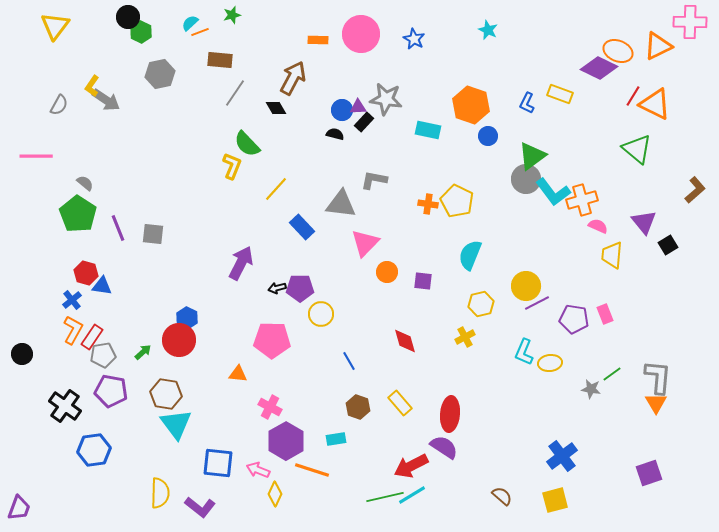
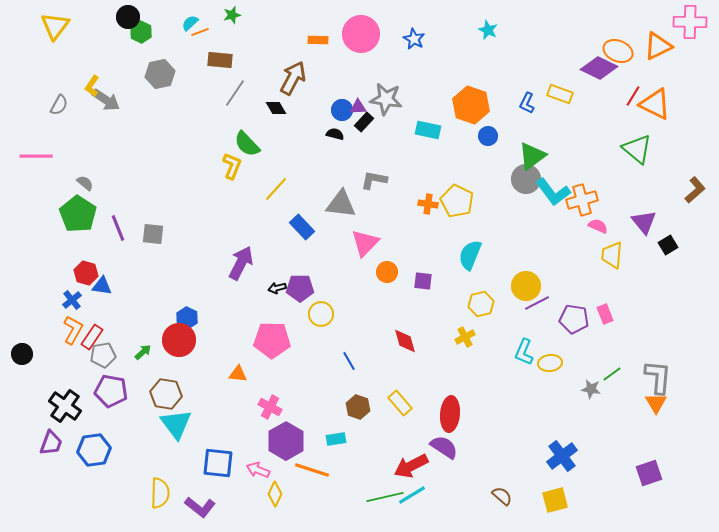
purple trapezoid at (19, 508): moved 32 px right, 65 px up
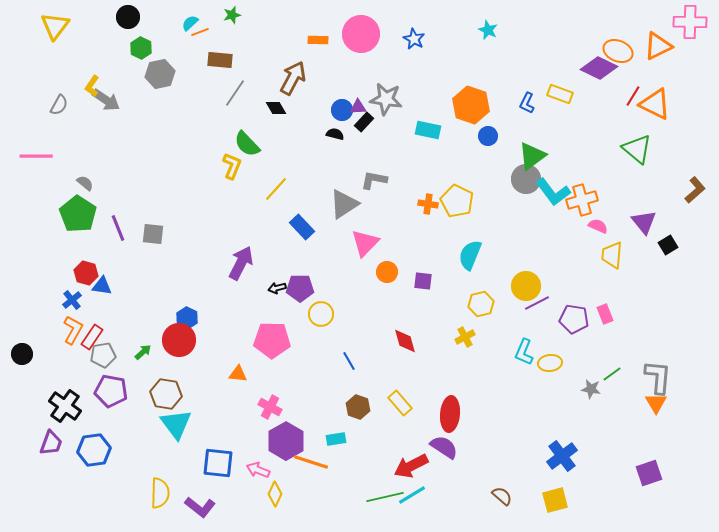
green hexagon at (141, 32): moved 16 px down
gray triangle at (341, 204): moved 3 px right; rotated 40 degrees counterclockwise
orange line at (312, 470): moved 1 px left, 8 px up
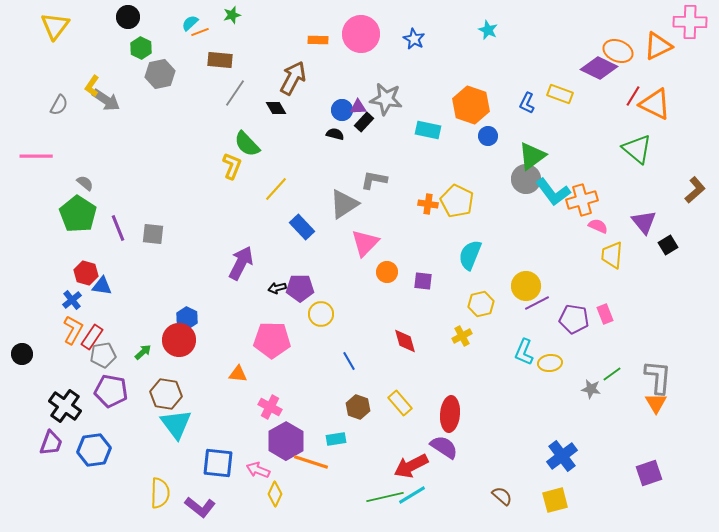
yellow cross at (465, 337): moved 3 px left, 1 px up
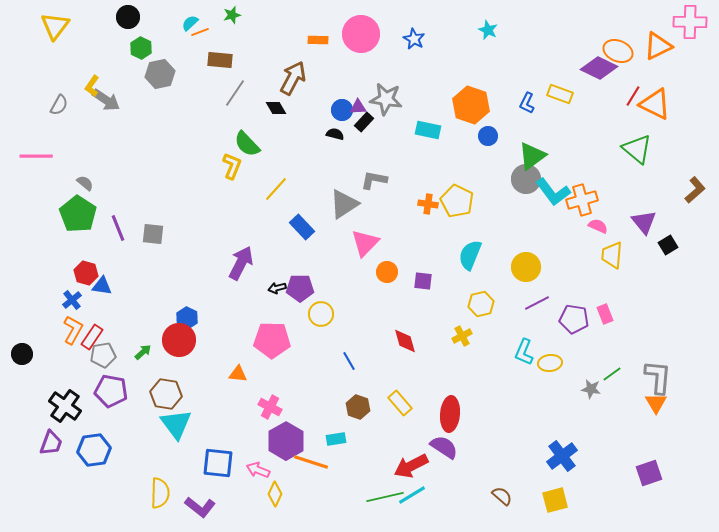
yellow circle at (526, 286): moved 19 px up
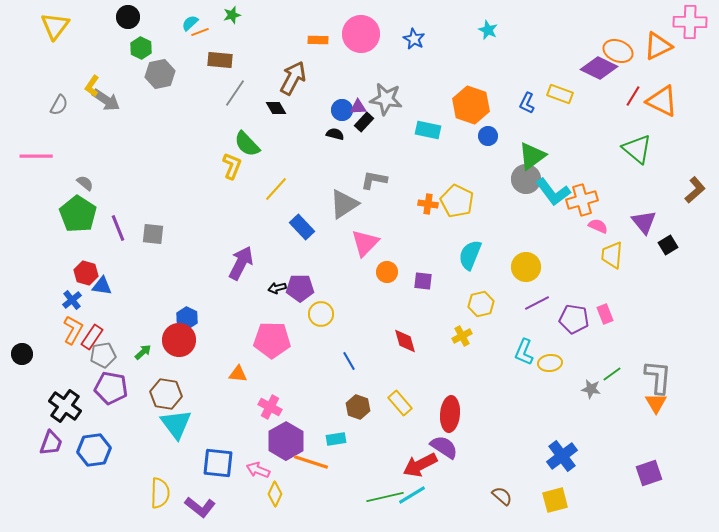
orange triangle at (655, 104): moved 7 px right, 3 px up
purple pentagon at (111, 391): moved 3 px up
red arrow at (411, 466): moved 9 px right, 1 px up
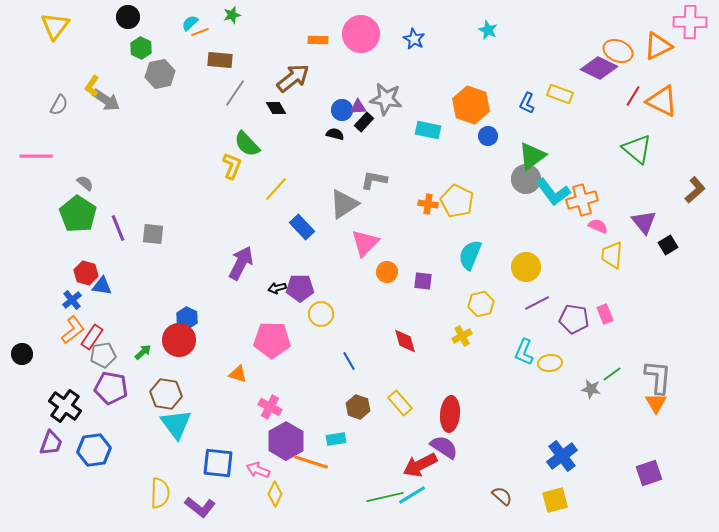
brown arrow at (293, 78): rotated 24 degrees clockwise
orange L-shape at (73, 330): rotated 24 degrees clockwise
orange triangle at (238, 374): rotated 12 degrees clockwise
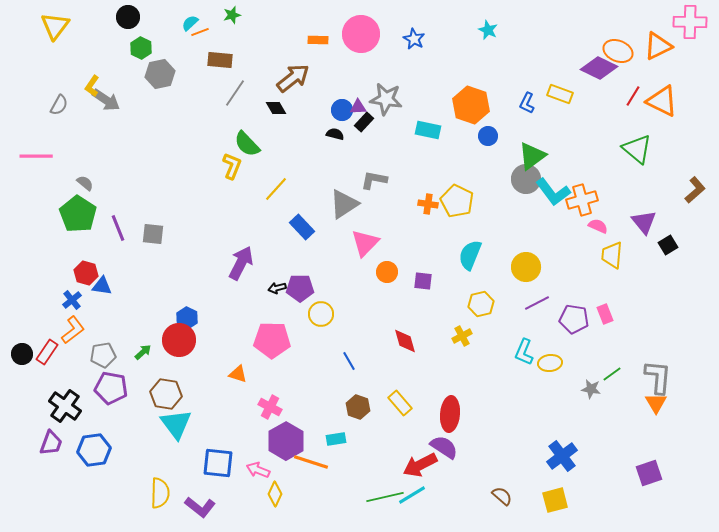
red rectangle at (92, 337): moved 45 px left, 15 px down
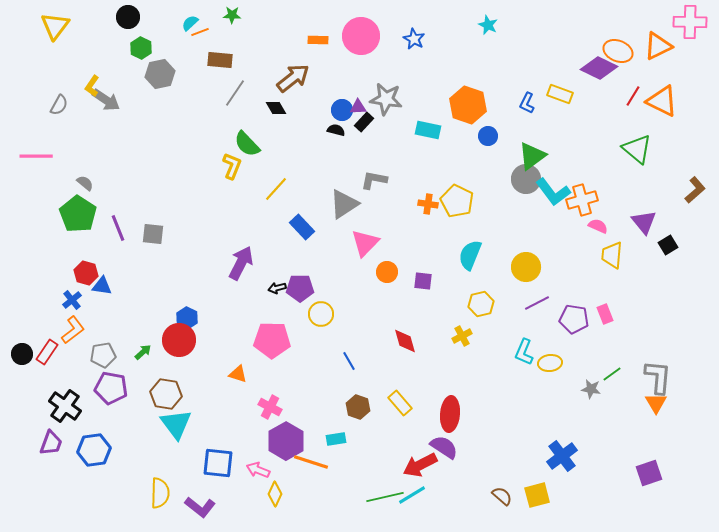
green star at (232, 15): rotated 18 degrees clockwise
cyan star at (488, 30): moved 5 px up
pink circle at (361, 34): moved 2 px down
orange hexagon at (471, 105): moved 3 px left
black semicircle at (335, 134): moved 1 px right, 4 px up
yellow square at (555, 500): moved 18 px left, 5 px up
